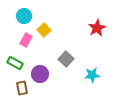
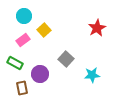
pink rectangle: moved 3 px left; rotated 24 degrees clockwise
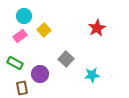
pink rectangle: moved 3 px left, 4 px up
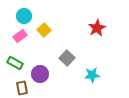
gray square: moved 1 px right, 1 px up
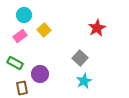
cyan circle: moved 1 px up
gray square: moved 13 px right
cyan star: moved 8 px left, 6 px down; rotated 21 degrees counterclockwise
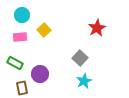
cyan circle: moved 2 px left
pink rectangle: moved 1 px down; rotated 32 degrees clockwise
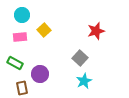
red star: moved 1 px left, 3 px down; rotated 12 degrees clockwise
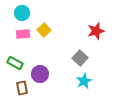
cyan circle: moved 2 px up
pink rectangle: moved 3 px right, 3 px up
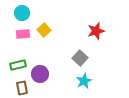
green rectangle: moved 3 px right, 2 px down; rotated 42 degrees counterclockwise
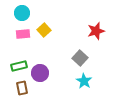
green rectangle: moved 1 px right, 1 px down
purple circle: moved 1 px up
cyan star: rotated 14 degrees counterclockwise
